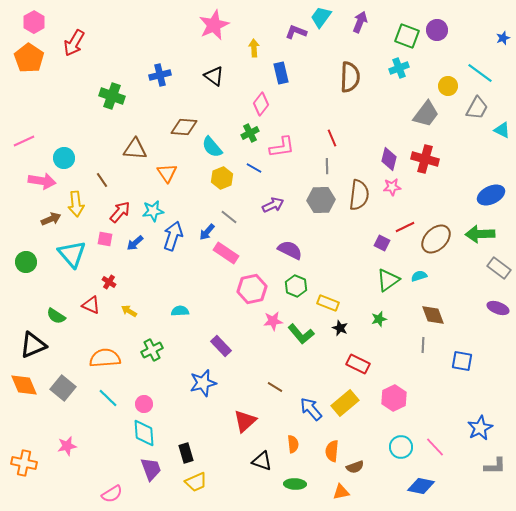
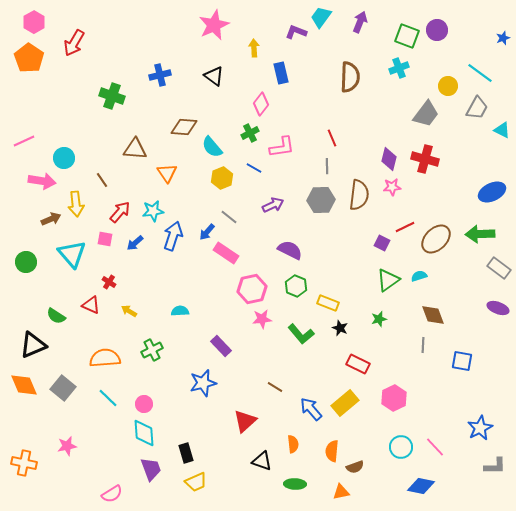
blue ellipse at (491, 195): moved 1 px right, 3 px up
pink star at (273, 321): moved 11 px left, 2 px up
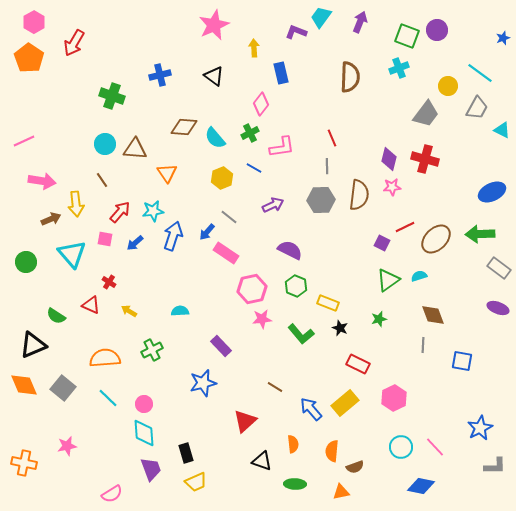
cyan semicircle at (212, 147): moved 3 px right, 9 px up
cyan circle at (64, 158): moved 41 px right, 14 px up
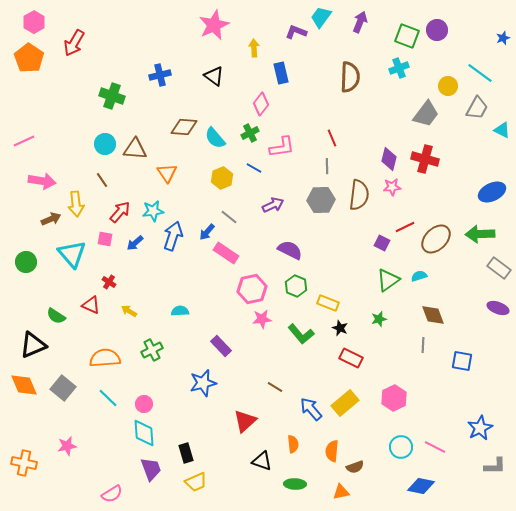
red rectangle at (358, 364): moved 7 px left, 6 px up
pink line at (435, 447): rotated 20 degrees counterclockwise
